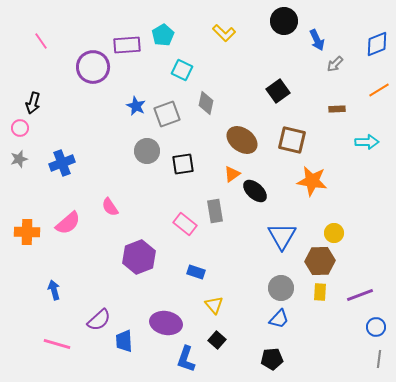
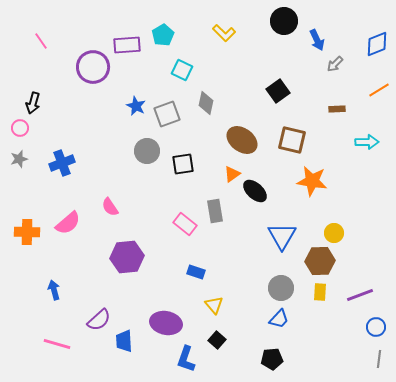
purple hexagon at (139, 257): moved 12 px left; rotated 16 degrees clockwise
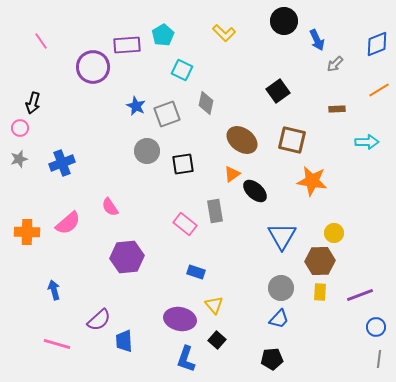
purple ellipse at (166, 323): moved 14 px right, 4 px up
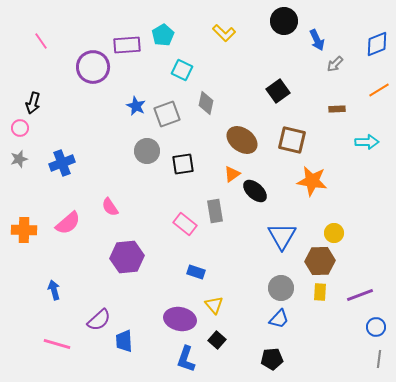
orange cross at (27, 232): moved 3 px left, 2 px up
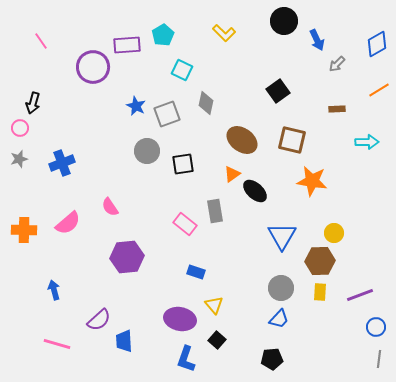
blue diamond at (377, 44): rotated 8 degrees counterclockwise
gray arrow at (335, 64): moved 2 px right
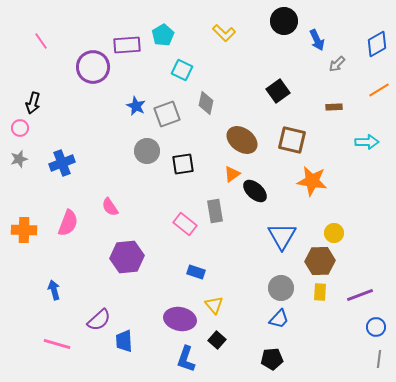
brown rectangle at (337, 109): moved 3 px left, 2 px up
pink semicircle at (68, 223): rotated 28 degrees counterclockwise
